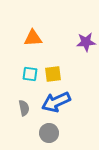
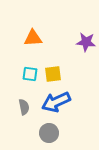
purple star: rotated 12 degrees clockwise
gray semicircle: moved 1 px up
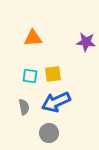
cyan square: moved 2 px down
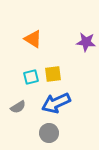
orange triangle: moved 1 px down; rotated 36 degrees clockwise
cyan square: moved 1 px right, 1 px down; rotated 21 degrees counterclockwise
blue arrow: moved 1 px down
gray semicircle: moved 6 px left; rotated 70 degrees clockwise
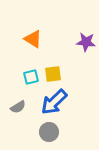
blue arrow: moved 2 px left, 1 px up; rotated 20 degrees counterclockwise
gray circle: moved 1 px up
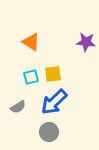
orange triangle: moved 2 px left, 3 px down
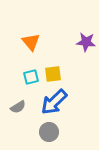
orange triangle: rotated 18 degrees clockwise
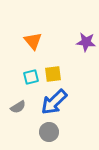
orange triangle: moved 2 px right, 1 px up
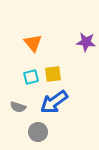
orange triangle: moved 2 px down
blue arrow: rotated 8 degrees clockwise
gray semicircle: rotated 49 degrees clockwise
gray circle: moved 11 px left
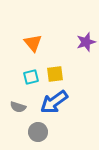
purple star: rotated 24 degrees counterclockwise
yellow square: moved 2 px right
